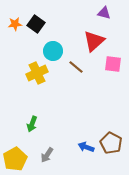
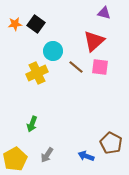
pink square: moved 13 px left, 3 px down
blue arrow: moved 9 px down
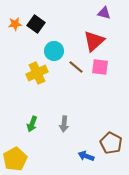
cyan circle: moved 1 px right
gray arrow: moved 17 px right, 31 px up; rotated 28 degrees counterclockwise
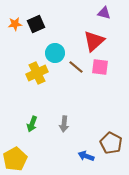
black square: rotated 30 degrees clockwise
cyan circle: moved 1 px right, 2 px down
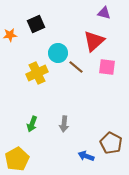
orange star: moved 5 px left, 11 px down
cyan circle: moved 3 px right
pink square: moved 7 px right
yellow pentagon: moved 2 px right
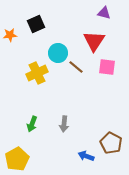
red triangle: rotated 15 degrees counterclockwise
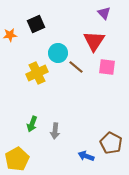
purple triangle: rotated 32 degrees clockwise
gray arrow: moved 9 px left, 7 px down
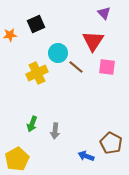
red triangle: moved 1 px left
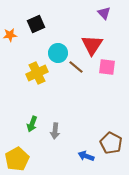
red triangle: moved 1 px left, 4 px down
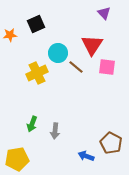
yellow pentagon: rotated 20 degrees clockwise
